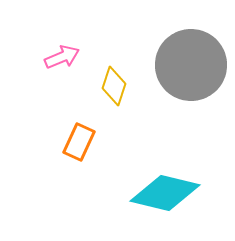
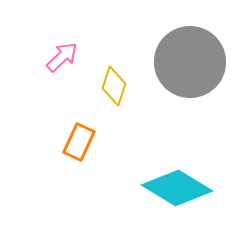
pink arrow: rotated 20 degrees counterclockwise
gray circle: moved 1 px left, 3 px up
cyan diamond: moved 12 px right, 5 px up; rotated 18 degrees clockwise
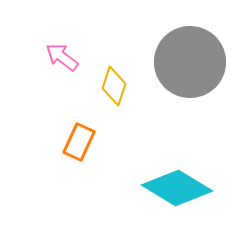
pink arrow: rotated 100 degrees counterclockwise
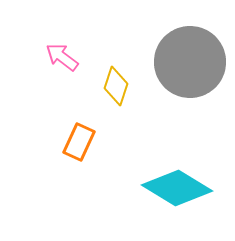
yellow diamond: moved 2 px right
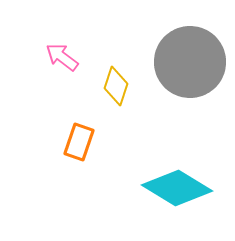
orange rectangle: rotated 6 degrees counterclockwise
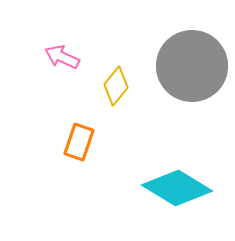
pink arrow: rotated 12 degrees counterclockwise
gray circle: moved 2 px right, 4 px down
yellow diamond: rotated 21 degrees clockwise
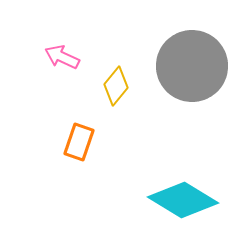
cyan diamond: moved 6 px right, 12 px down
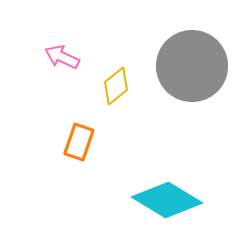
yellow diamond: rotated 12 degrees clockwise
cyan diamond: moved 16 px left
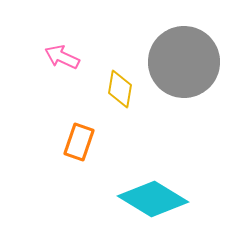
gray circle: moved 8 px left, 4 px up
yellow diamond: moved 4 px right, 3 px down; rotated 42 degrees counterclockwise
cyan diamond: moved 14 px left, 1 px up
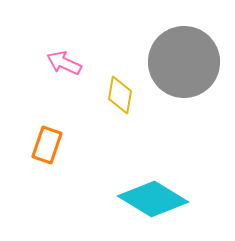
pink arrow: moved 2 px right, 6 px down
yellow diamond: moved 6 px down
orange rectangle: moved 32 px left, 3 px down
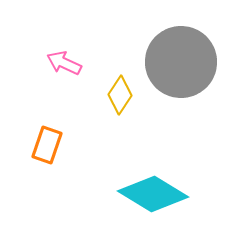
gray circle: moved 3 px left
yellow diamond: rotated 24 degrees clockwise
cyan diamond: moved 5 px up
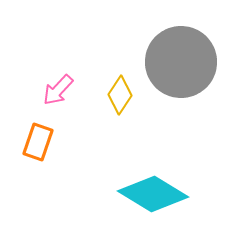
pink arrow: moved 6 px left, 27 px down; rotated 72 degrees counterclockwise
orange rectangle: moved 9 px left, 3 px up
